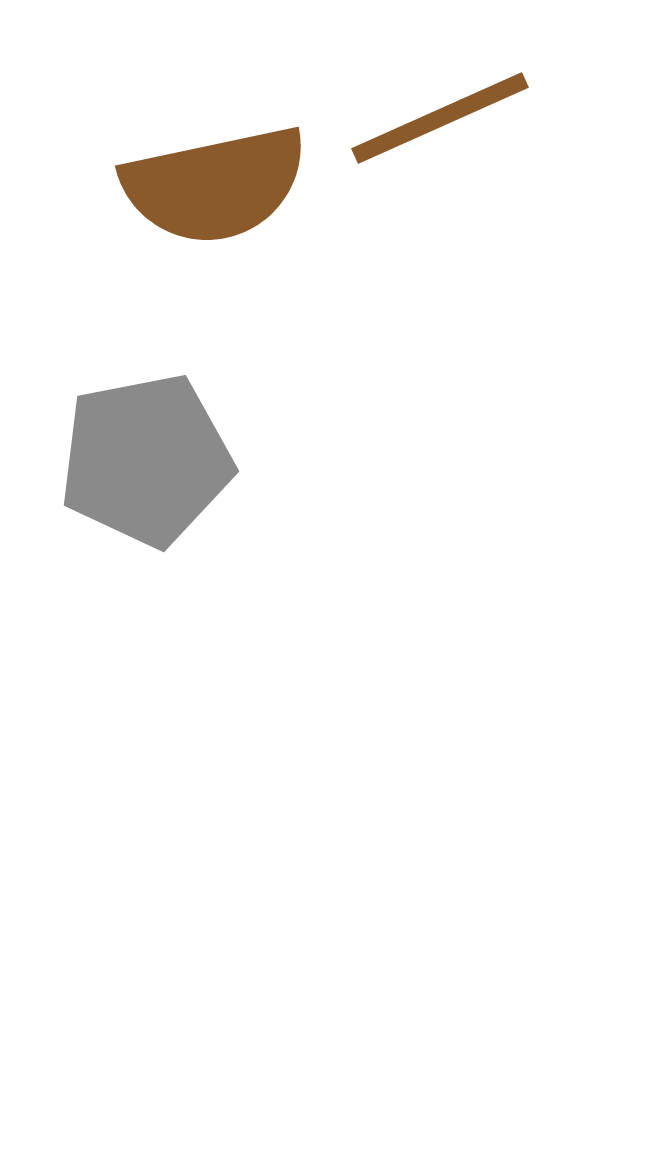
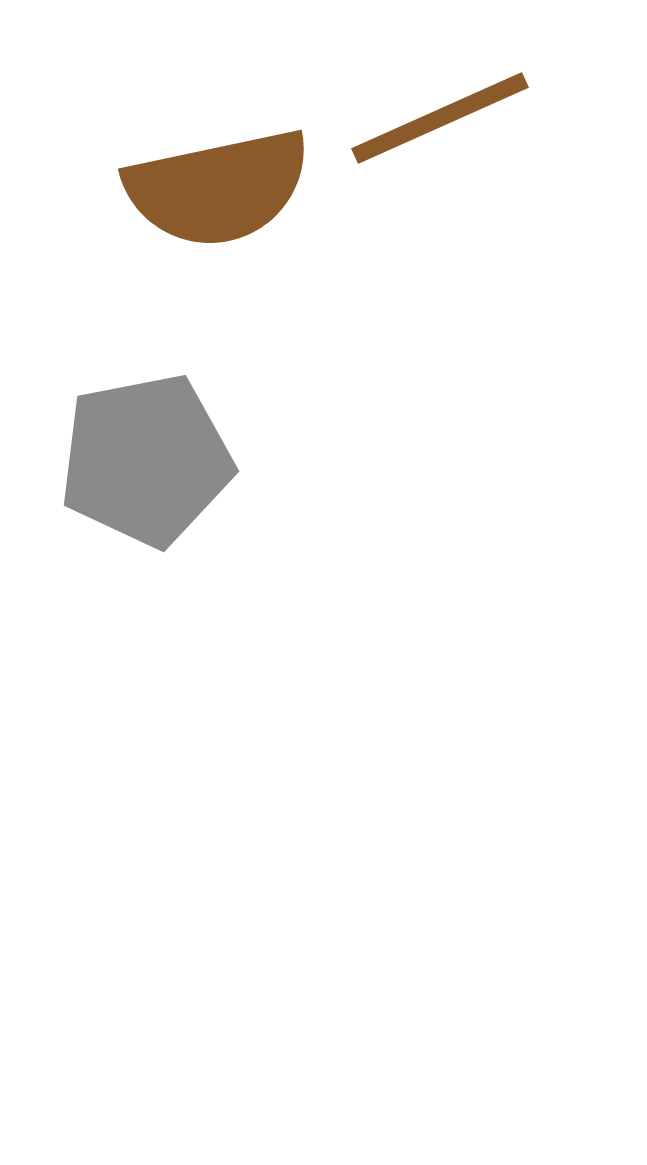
brown semicircle: moved 3 px right, 3 px down
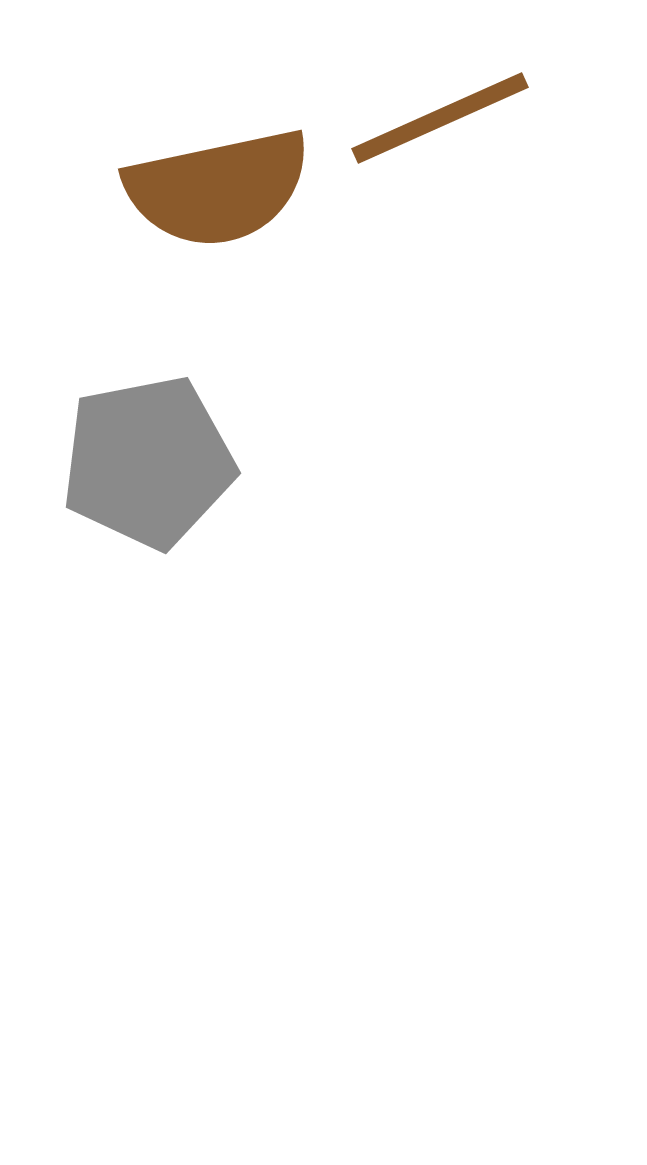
gray pentagon: moved 2 px right, 2 px down
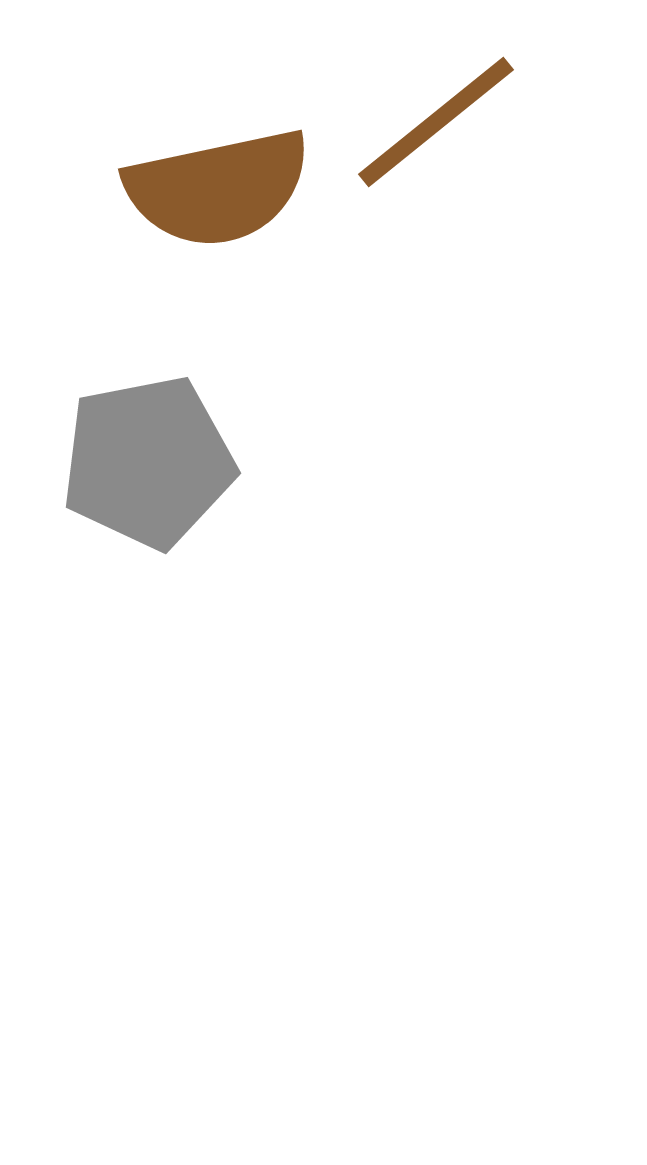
brown line: moved 4 px left, 4 px down; rotated 15 degrees counterclockwise
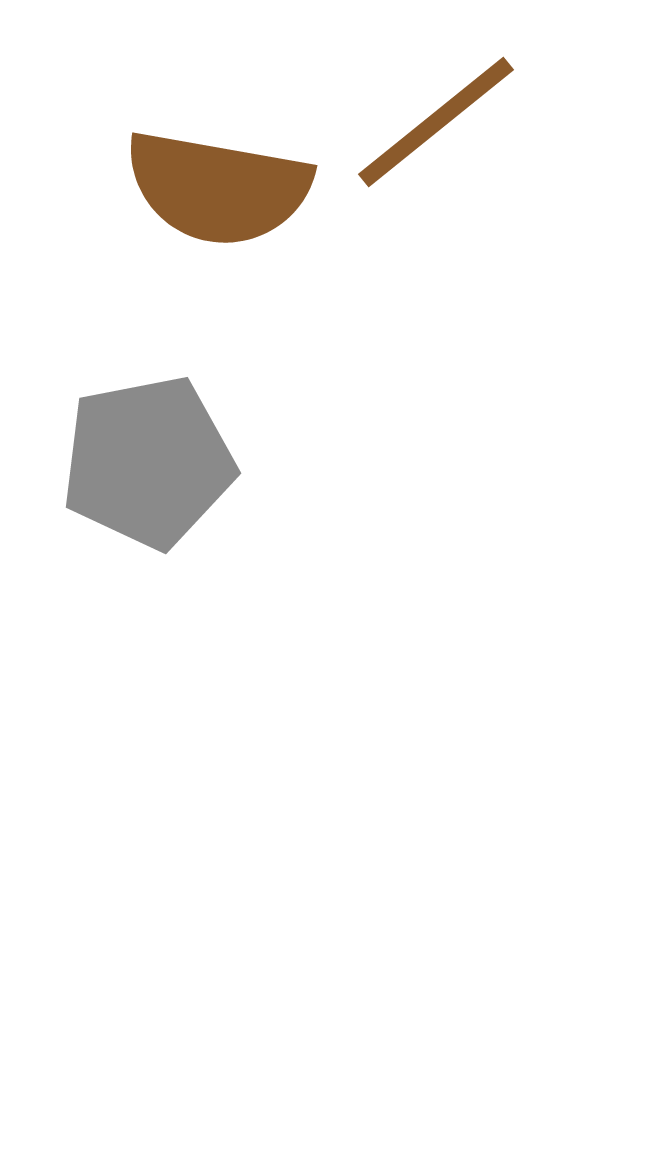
brown semicircle: rotated 22 degrees clockwise
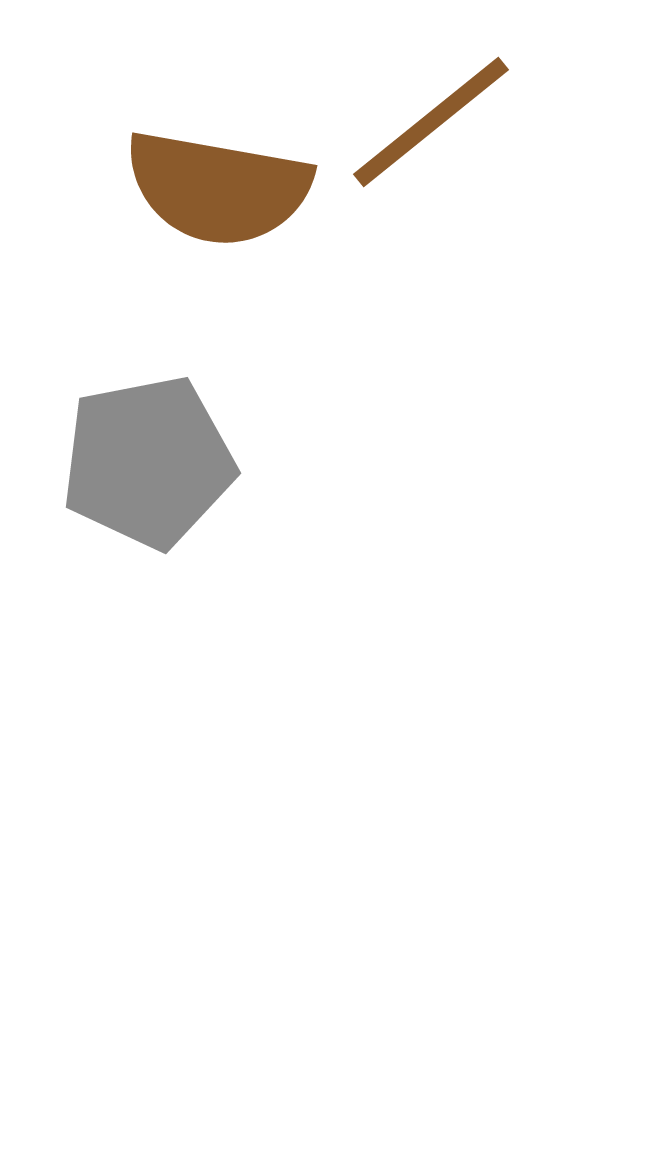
brown line: moved 5 px left
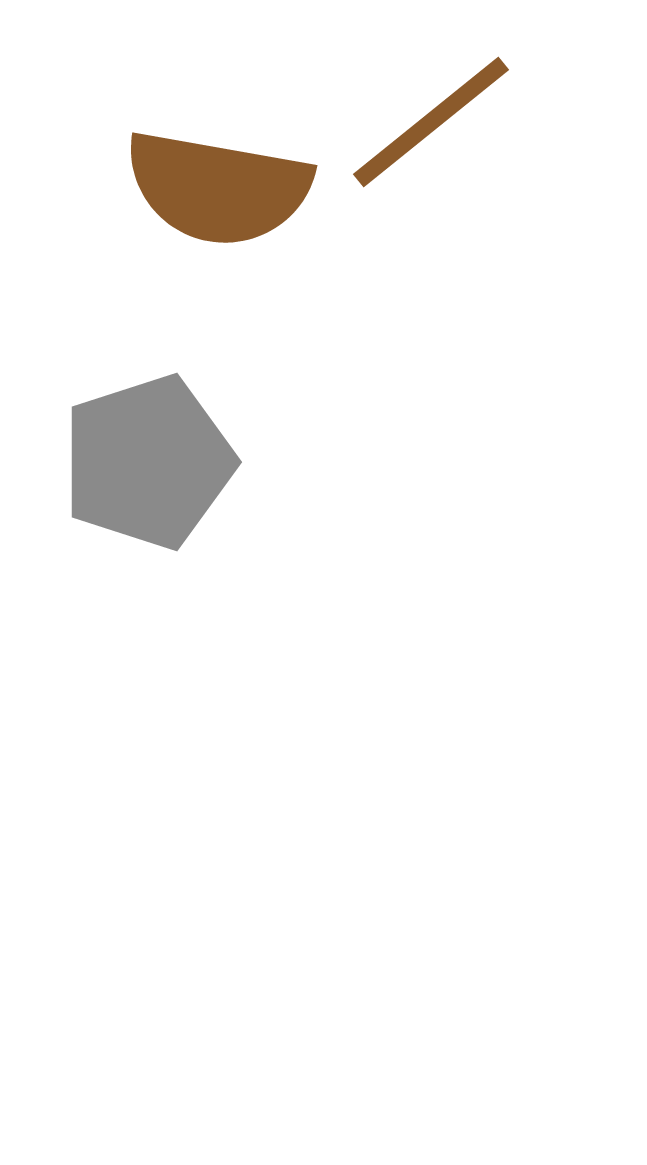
gray pentagon: rotated 7 degrees counterclockwise
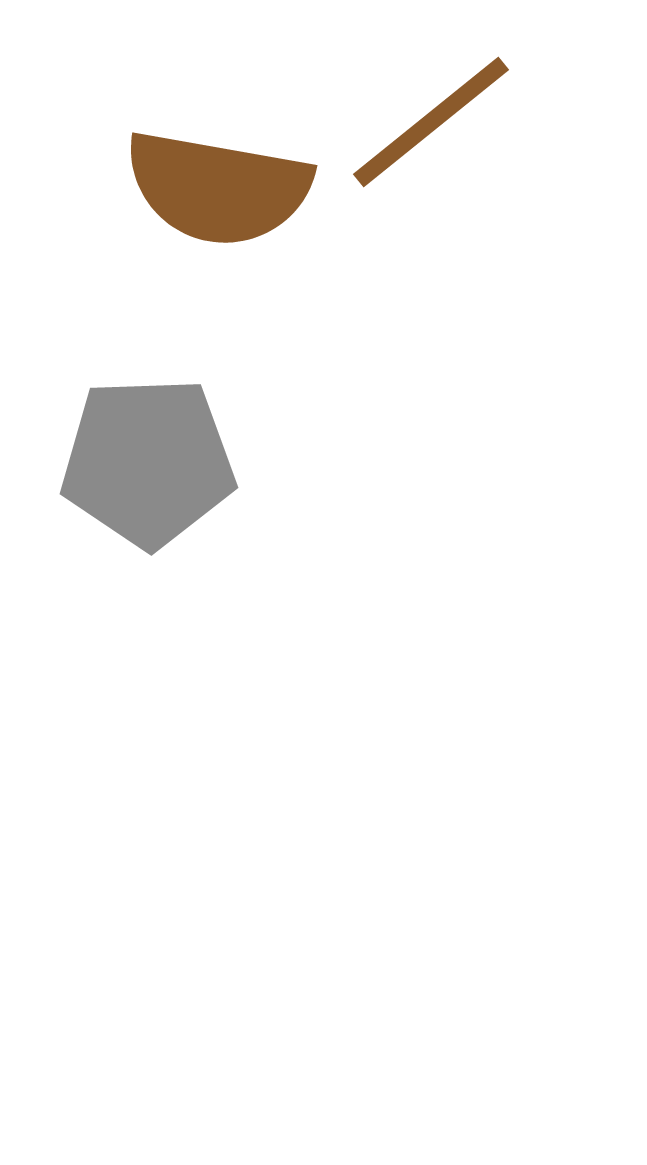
gray pentagon: rotated 16 degrees clockwise
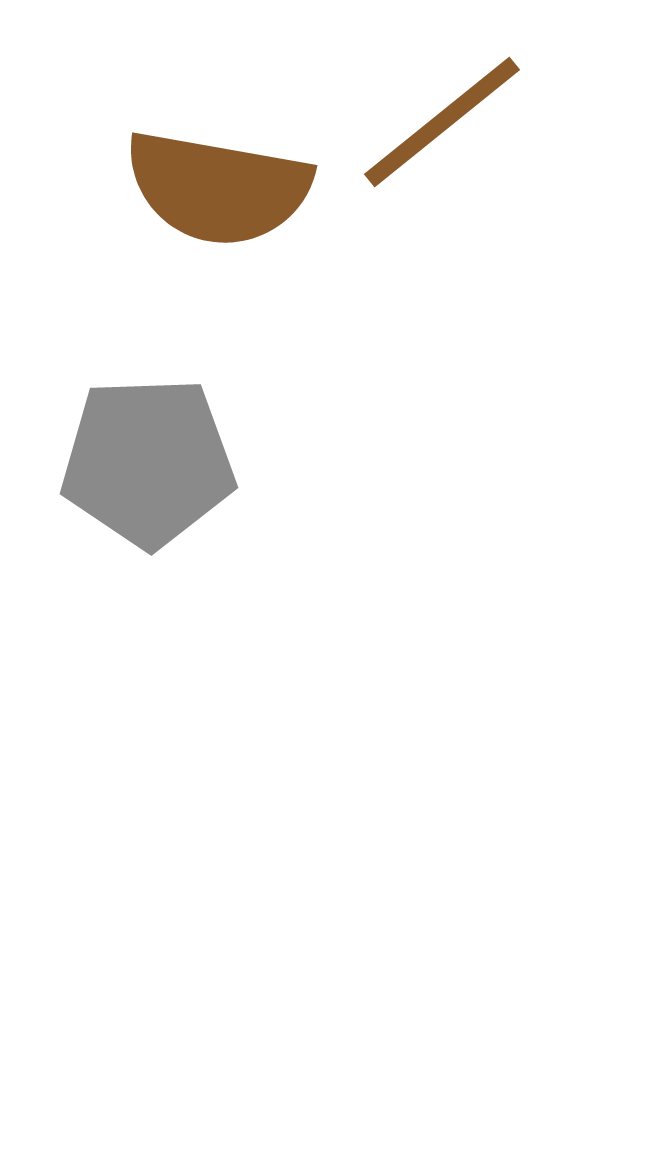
brown line: moved 11 px right
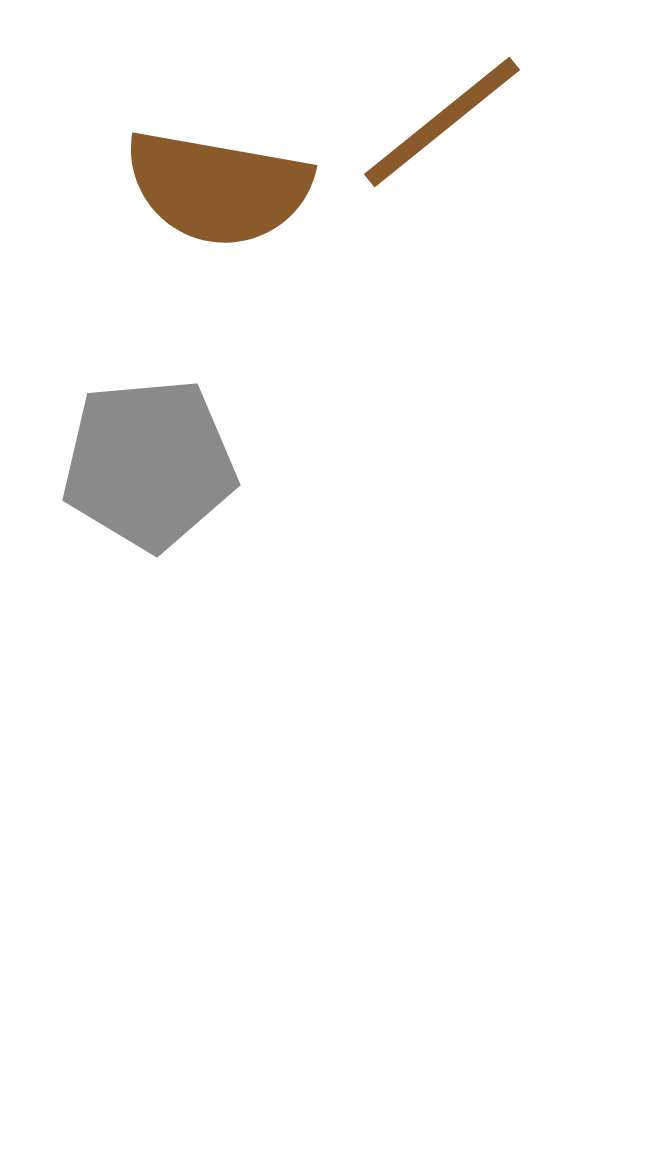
gray pentagon: moved 1 px right, 2 px down; rotated 3 degrees counterclockwise
